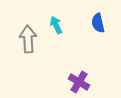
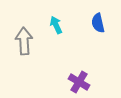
gray arrow: moved 4 px left, 2 px down
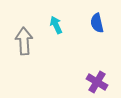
blue semicircle: moved 1 px left
purple cross: moved 18 px right
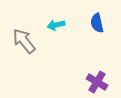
cyan arrow: rotated 78 degrees counterclockwise
gray arrow: rotated 36 degrees counterclockwise
